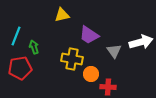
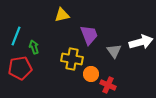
purple trapezoid: rotated 145 degrees counterclockwise
red cross: moved 2 px up; rotated 21 degrees clockwise
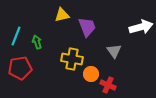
purple trapezoid: moved 2 px left, 8 px up
white arrow: moved 15 px up
green arrow: moved 3 px right, 5 px up
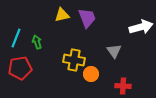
purple trapezoid: moved 9 px up
cyan line: moved 2 px down
yellow cross: moved 2 px right, 1 px down
red cross: moved 15 px right, 1 px down; rotated 21 degrees counterclockwise
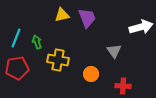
yellow cross: moved 16 px left
red pentagon: moved 3 px left
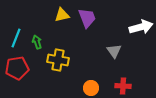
orange circle: moved 14 px down
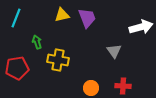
cyan line: moved 20 px up
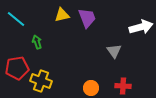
cyan line: moved 1 px down; rotated 72 degrees counterclockwise
yellow cross: moved 17 px left, 21 px down; rotated 10 degrees clockwise
